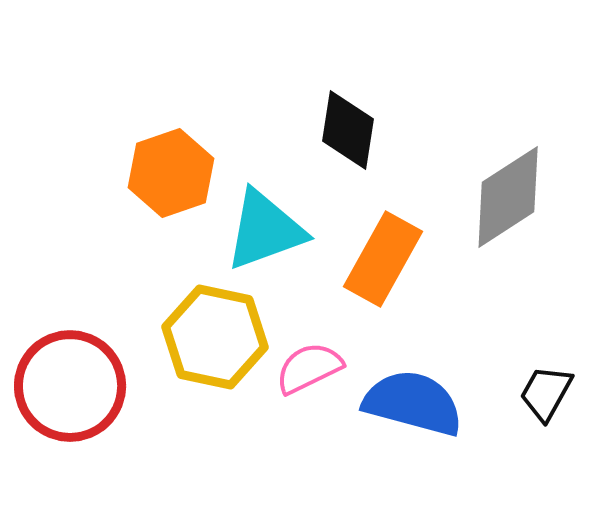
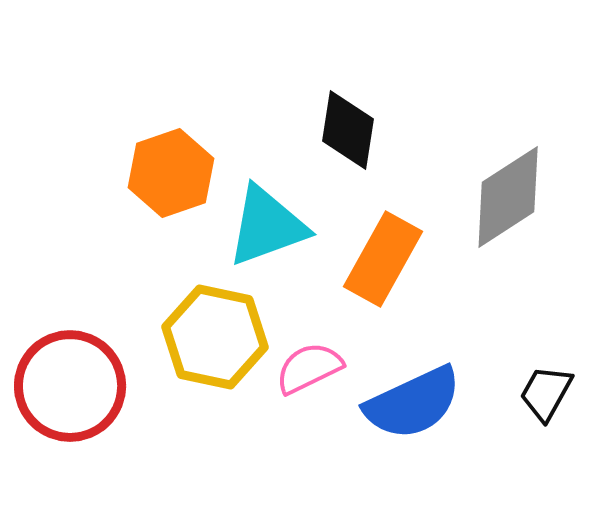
cyan triangle: moved 2 px right, 4 px up
blue semicircle: rotated 140 degrees clockwise
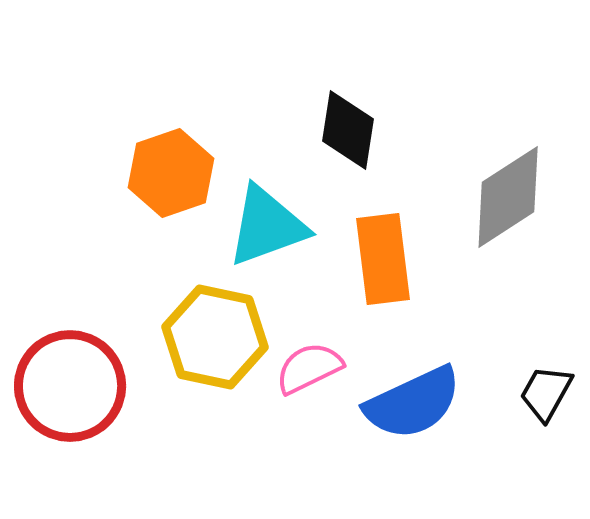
orange rectangle: rotated 36 degrees counterclockwise
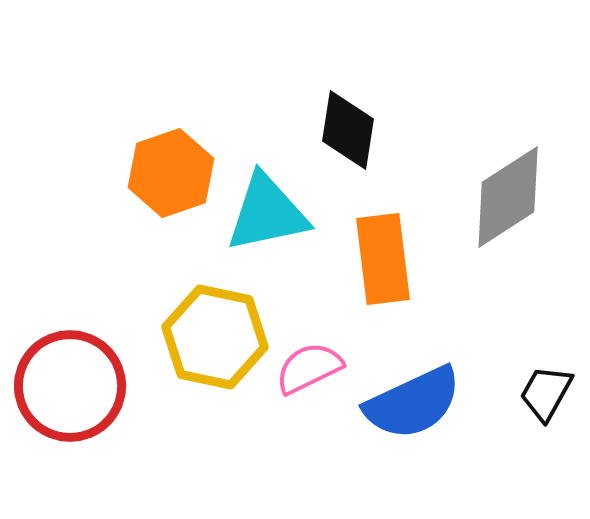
cyan triangle: moved 13 px up; rotated 8 degrees clockwise
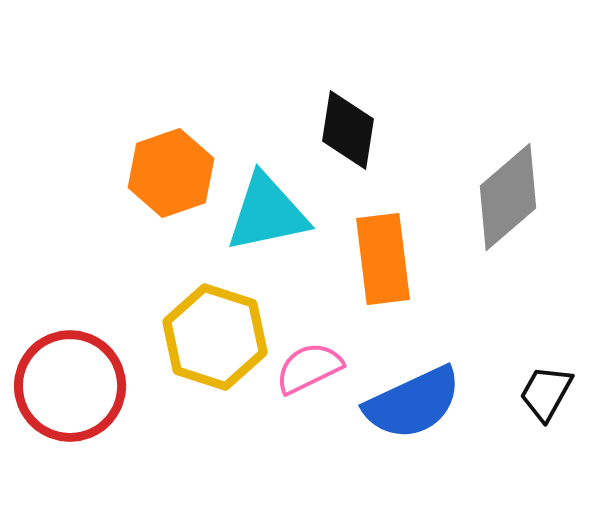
gray diamond: rotated 8 degrees counterclockwise
yellow hexagon: rotated 6 degrees clockwise
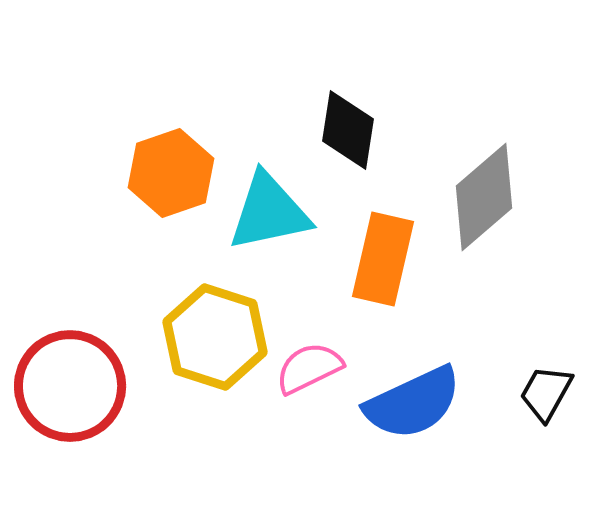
gray diamond: moved 24 px left
cyan triangle: moved 2 px right, 1 px up
orange rectangle: rotated 20 degrees clockwise
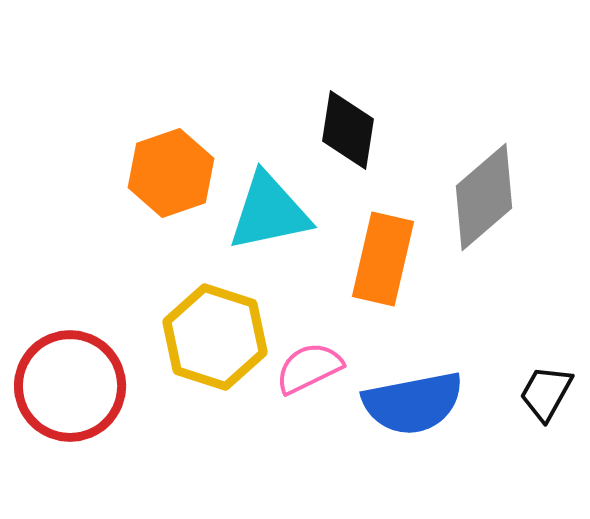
blue semicircle: rotated 14 degrees clockwise
